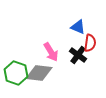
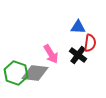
blue triangle: rotated 21 degrees counterclockwise
pink arrow: moved 2 px down
gray diamond: moved 4 px left
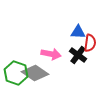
blue triangle: moved 5 px down
pink arrow: rotated 48 degrees counterclockwise
gray diamond: rotated 28 degrees clockwise
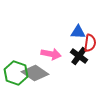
black cross: moved 1 px right, 1 px down
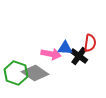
blue triangle: moved 13 px left, 16 px down
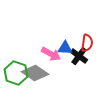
red semicircle: moved 3 px left
pink arrow: rotated 18 degrees clockwise
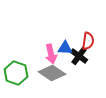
red semicircle: moved 1 px right, 2 px up
pink arrow: rotated 48 degrees clockwise
gray diamond: moved 17 px right
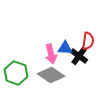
gray diamond: moved 1 px left, 2 px down
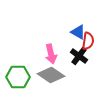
blue triangle: moved 13 px right, 16 px up; rotated 28 degrees clockwise
green hexagon: moved 2 px right, 4 px down; rotated 20 degrees counterclockwise
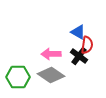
red semicircle: moved 1 px left, 4 px down
pink arrow: rotated 102 degrees clockwise
